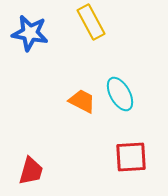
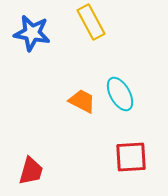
blue star: moved 2 px right
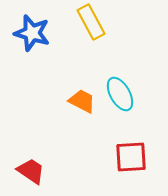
blue star: rotated 6 degrees clockwise
red trapezoid: rotated 72 degrees counterclockwise
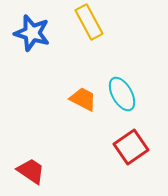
yellow rectangle: moved 2 px left
cyan ellipse: moved 2 px right
orange trapezoid: moved 1 px right, 2 px up
red square: moved 10 px up; rotated 32 degrees counterclockwise
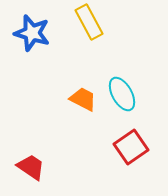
red trapezoid: moved 4 px up
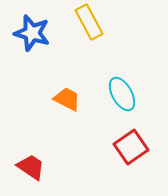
orange trapezoid: moved 16 px left
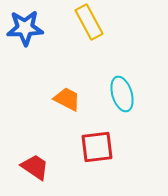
blue star: moved 7 px left, 5 px up; rotated 18 degrees counterclockwise
cyan ellipse: rotated 12 degrees clockwise
red square: moved 34 px left; rotated 28 degrees clockwise
red trapezoid: moved 4 px right
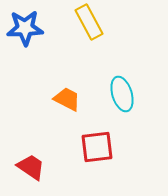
red trapezoid: moved 4 px left
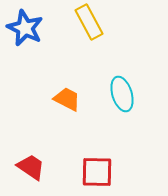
blue star: rotated 27 degrees clockwise
red square: moved 25 px down; rotated 8 degrees clockwise
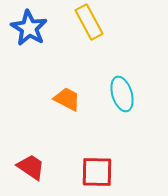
blue star: moved 4 px right; rotated 6 degrees clockwise
